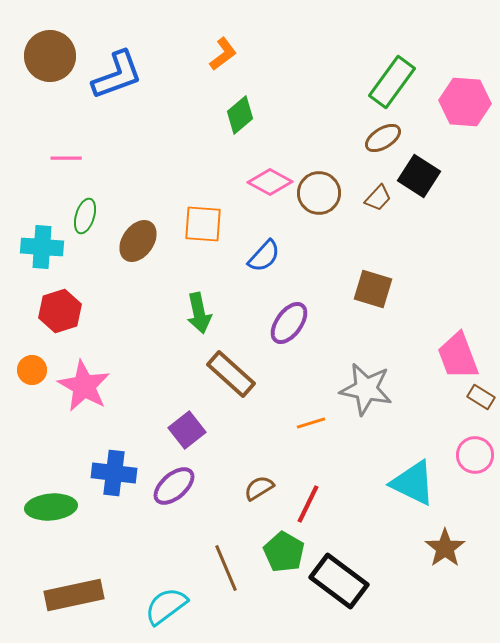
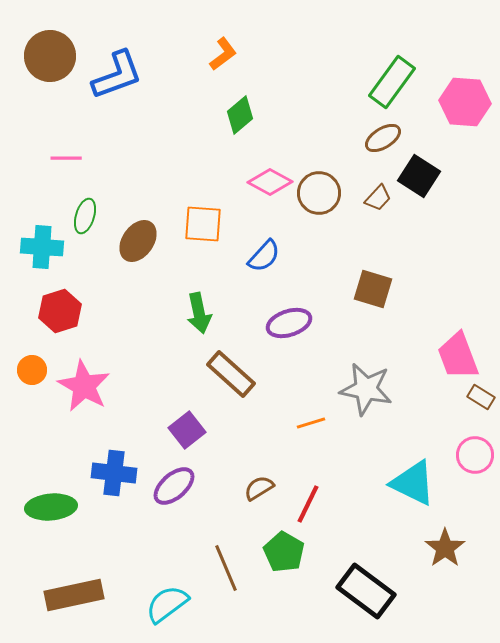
purple ellipse at (289, 323): rotated 36 degrees clockwise
black rectangle at (339, 581): moved 27 px right, 10 px down
cyan semicircle at (166, 606): moved 1 px right, 2 px up
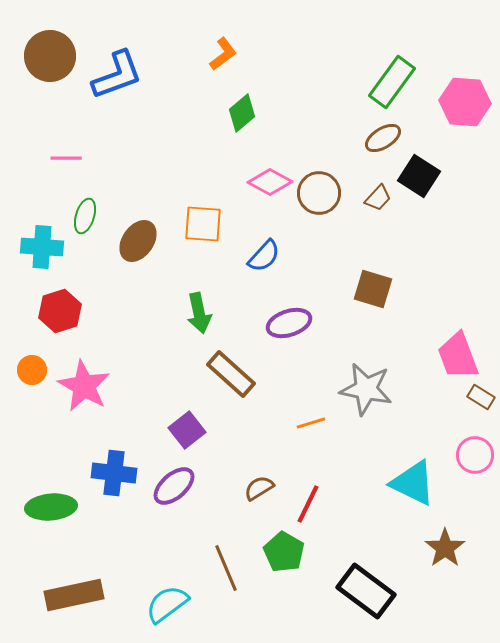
green diamond at (240, 115): moved 2 px right, 2 px up
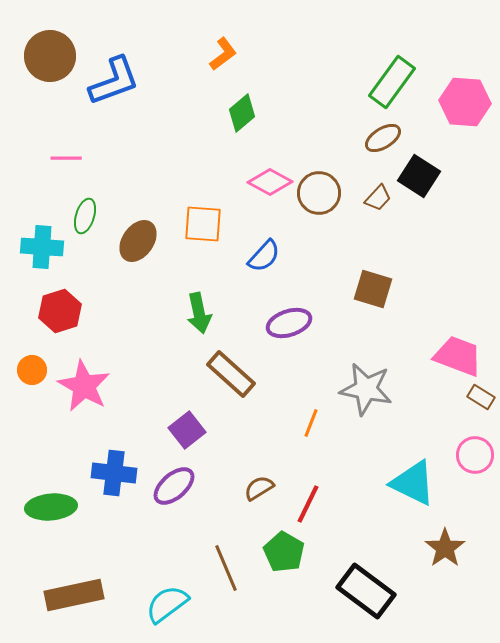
blue L-shape at (117, 75): moved 3 px left, 6 px down
pink trapezoid at (458, 356): rotated 132 degrees clockwise
orange line at (311, 423): rotated 52 degrees counterclockwise
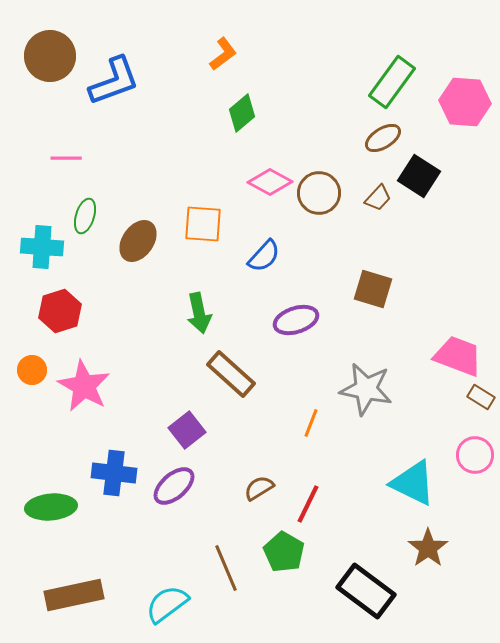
purple ellipse at (289, 323): moved 7 px right, 3 px up
brown star at (445, 548): moved 17 px left
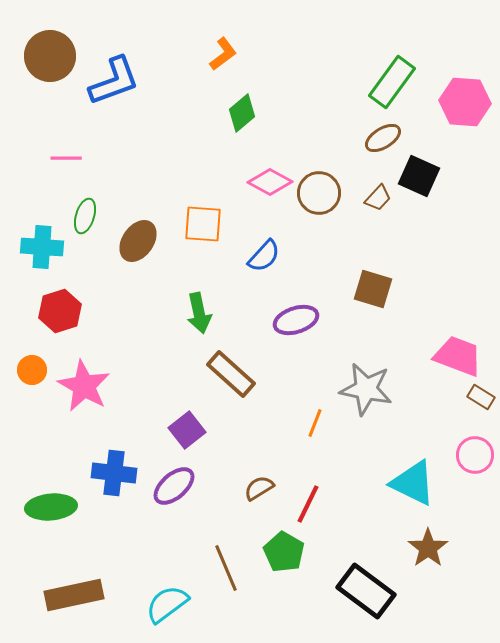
black square at (419, 176): rotated 9 degrees counterclockwise
orange line at (311, 423): moved 4 px right
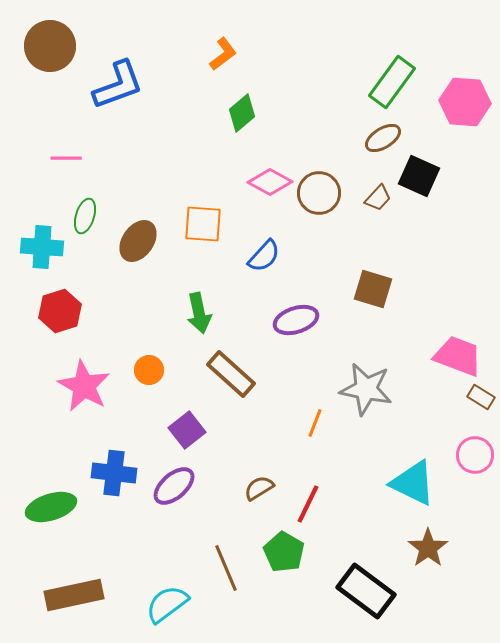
brown circle at (50, 56): moved 10 px up
blue L-shape at (114, 81): moved 4 px right, 4 px down
orange circle at (32, 370): moved 117 px right
green ellipse at (51, 507): rotated 12 degrees counterclockwise
